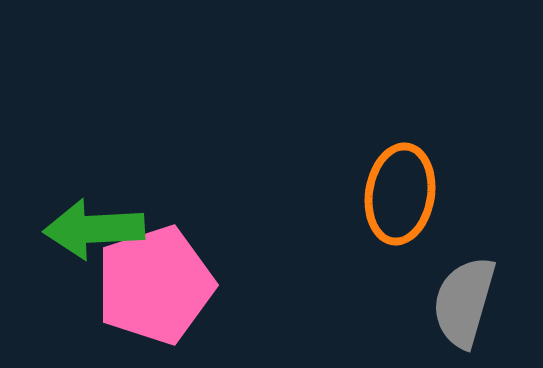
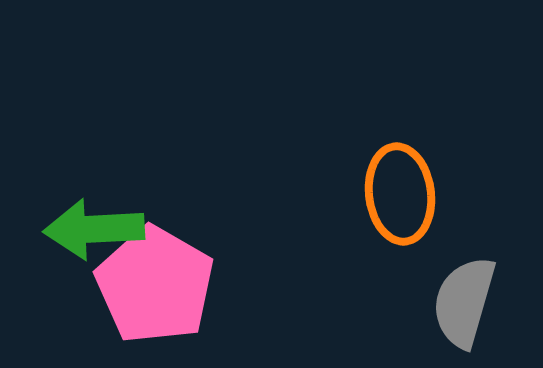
orange ellipse: rotated 16 degrees counterclockwise
pink pentagon: rotated 24 degrees counterclockwise
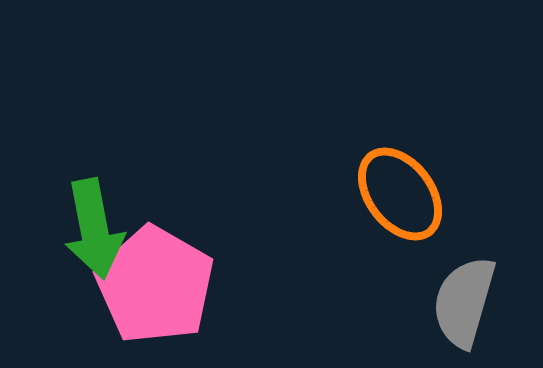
orange ellipse: rotated 30 degrees counterclockwise
green arrow: rotated 98 degrees counterclockwise
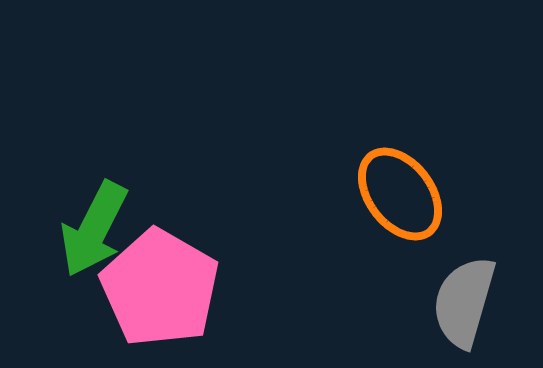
green arrow: rotated 38 degrees clockwise
pink pentagon: moved 5 px right, 3 px down
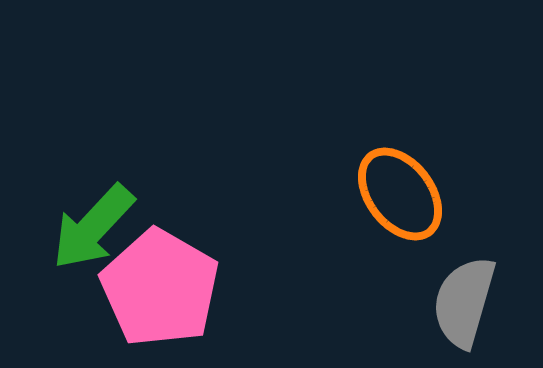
green arrow: moved 1 px left, 2 px up; rotated 16 degrees clockwise
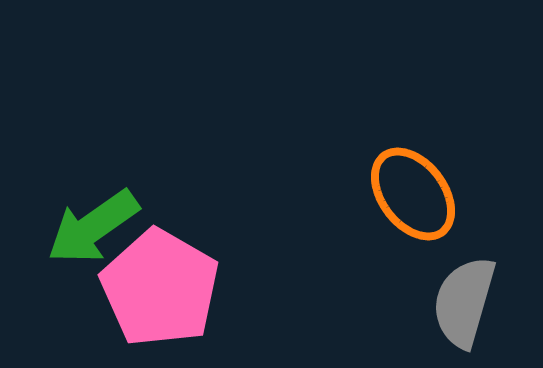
orange ellipse: moved 13 px right
green arrow: rotated 12 degrees clockwise
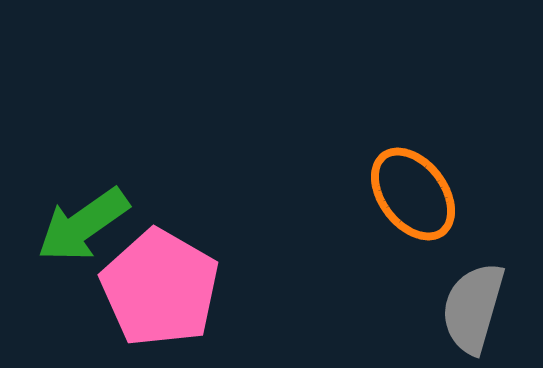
green arrow: moved 10 px left, 2 px up
gray semicircle: moved 9 px right, 6 px down
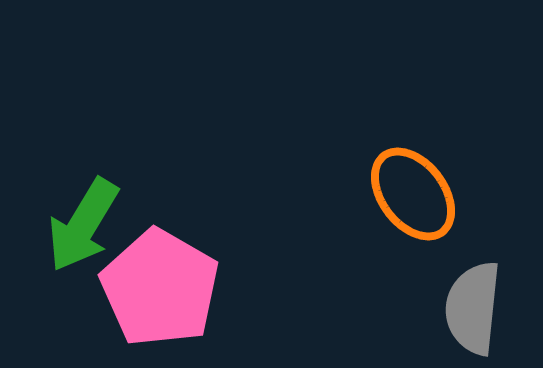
green arrow: rotated 24 degrees counterclockwise
gray semicircle: rotated 10 degrees counterclockwise
